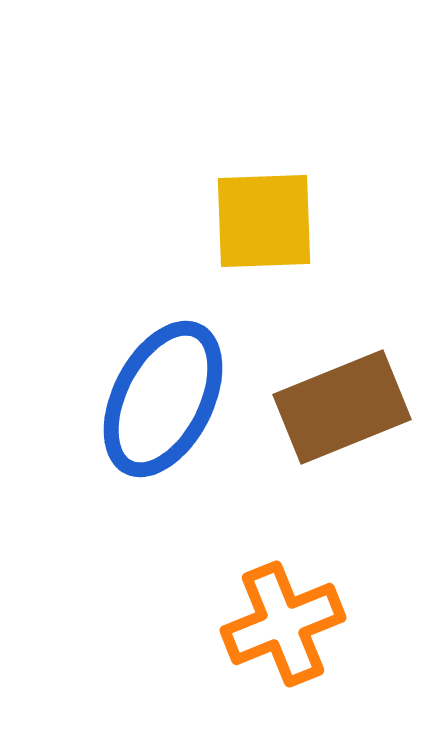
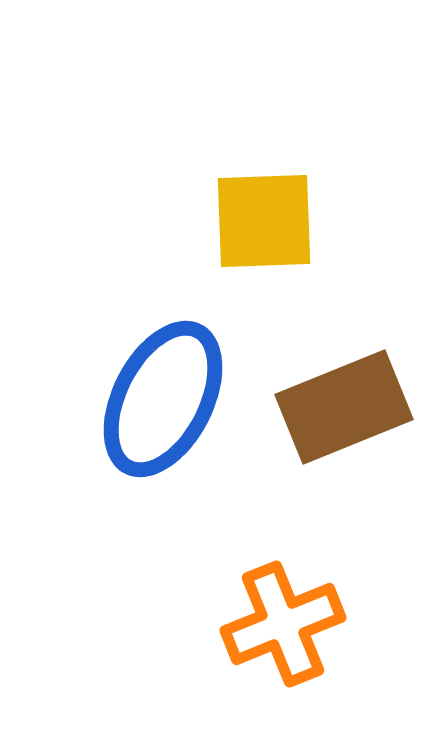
brown rectangle: moved 2 px right
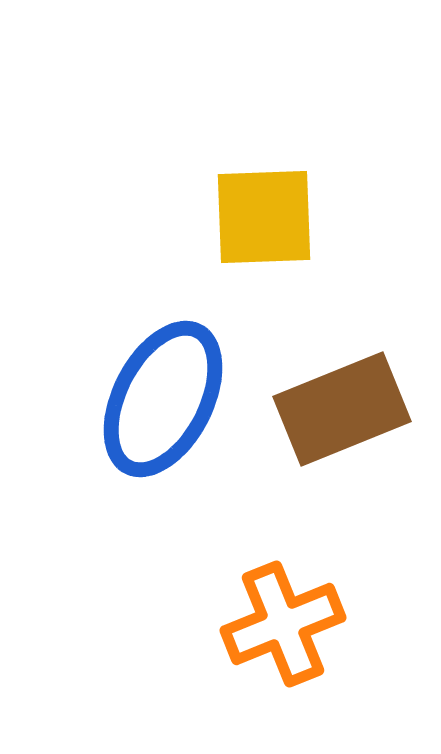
yellow square: moved 4 px up
brown rectangle: moved 2 px left, 2 px down
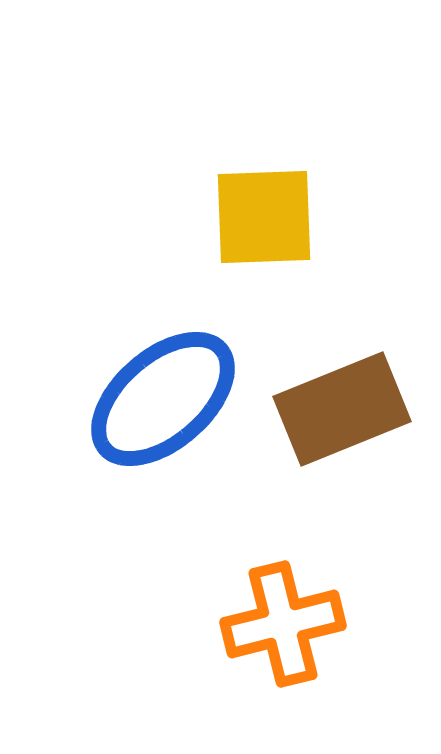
blue ellipse: rotated 22 degrees clockwise
orange cross: rotated 8 degrees clockwise
